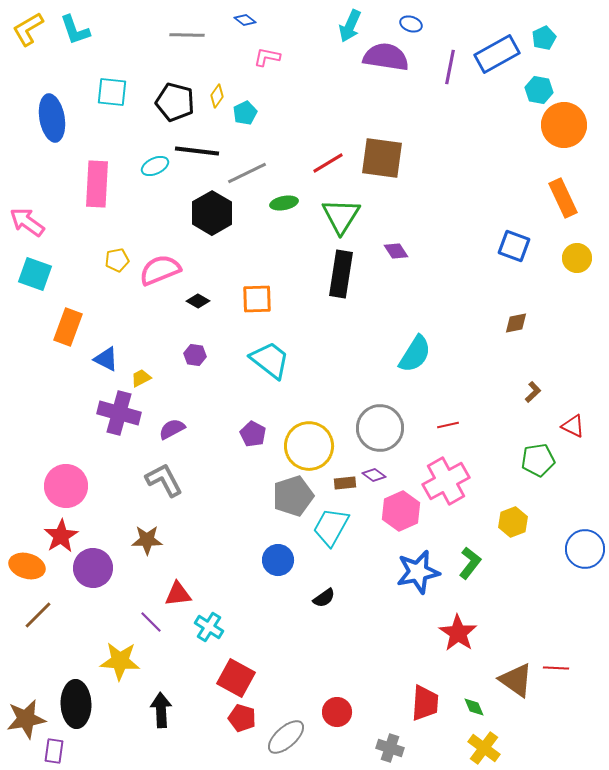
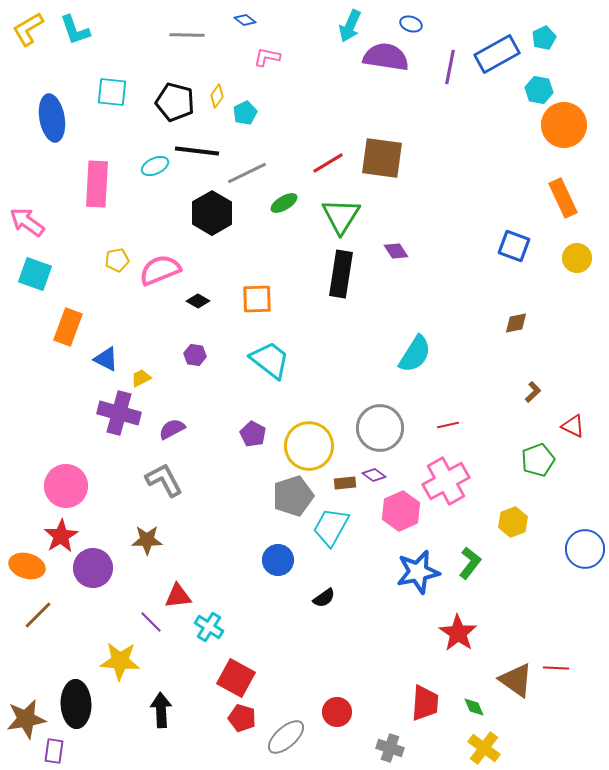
green ellipse at (284, 203): rotated 20 degrees counterclockwise
green pentagon at (538, 460): rotated 12 degrees counterclockwise
red triangle at (178, 594): moved 2 px down
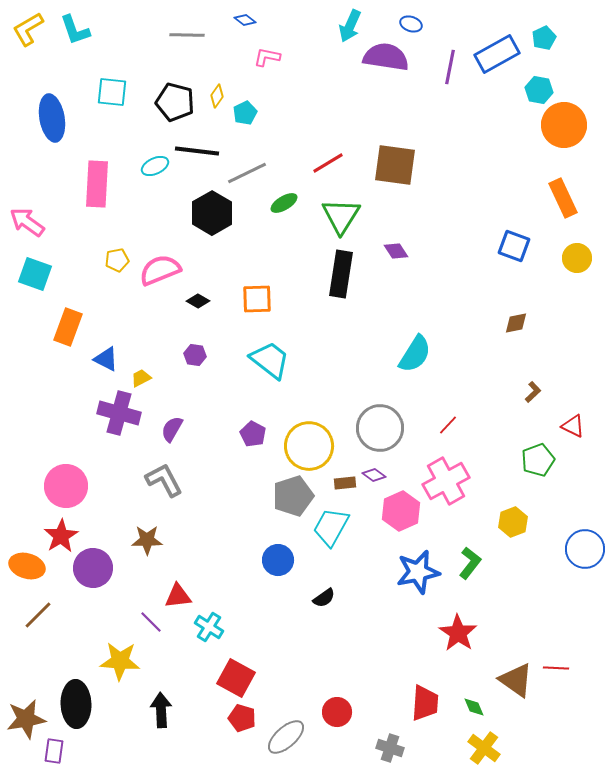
brown square at (382, 158): moved 13 px right, 7 px down
red line at (448, 425): rotated 35 degrees counterclockwise
purple semicircle at (172, 429): rotated 32 degrees counterclockwise
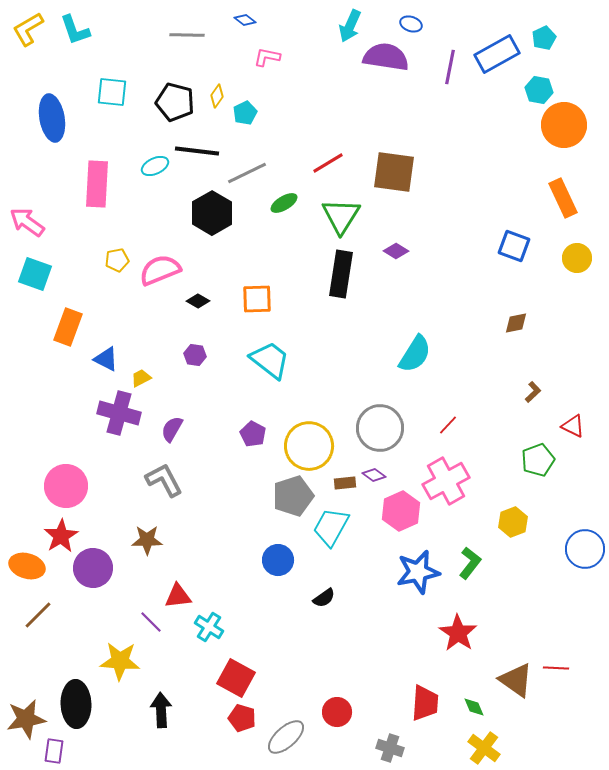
brown square at (395, 165): moved 1 px left, 7 px down
purple diamond at (396, 251): rotated 25 degrees counterclockwise
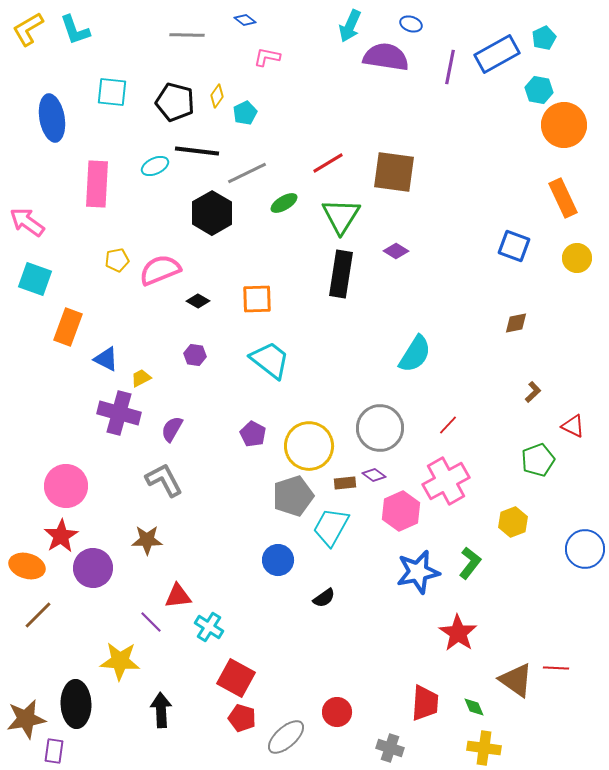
cyan square at (35, 274): moved 5 px down
yellow cross at (484, 748): rotated 28 degrees counterclockwise
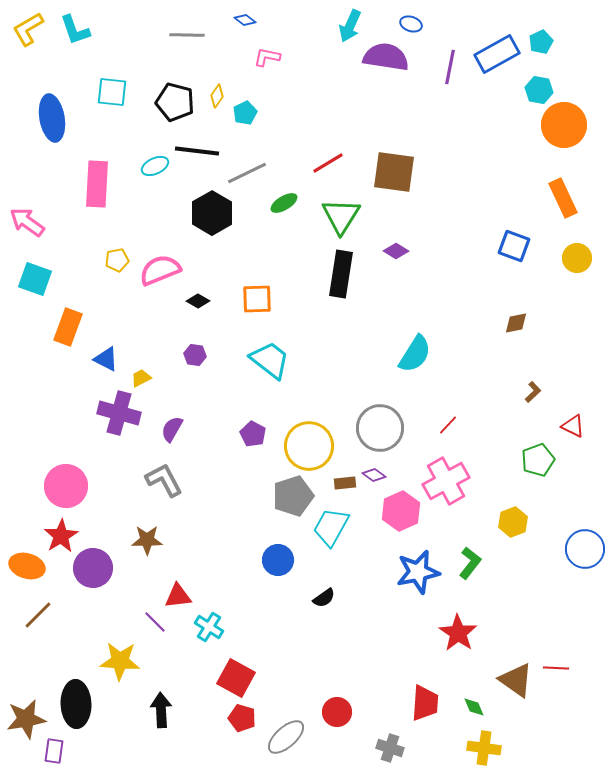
cyan pentagon at (544, 38): moved 3 px left, 4 px down
purple line at (151, 622): moved 4 px right
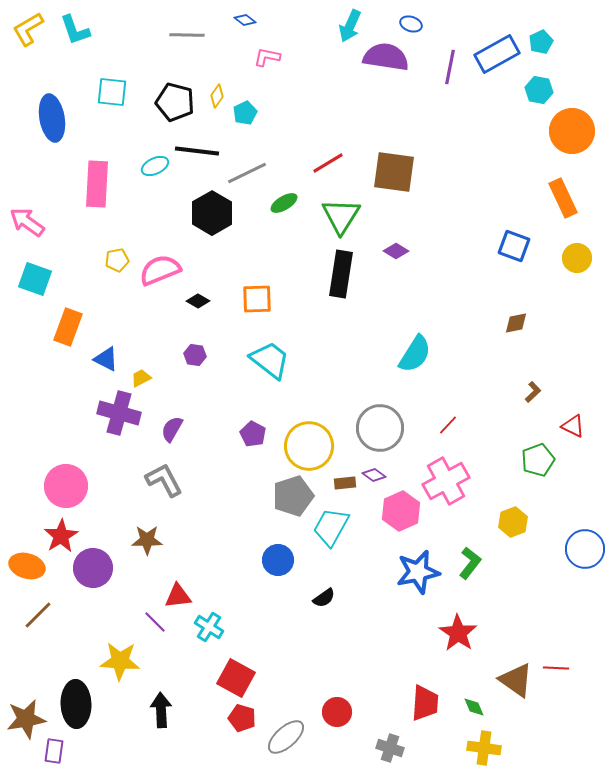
orange circle at (564, 125): moved 8 px right, 6 px down
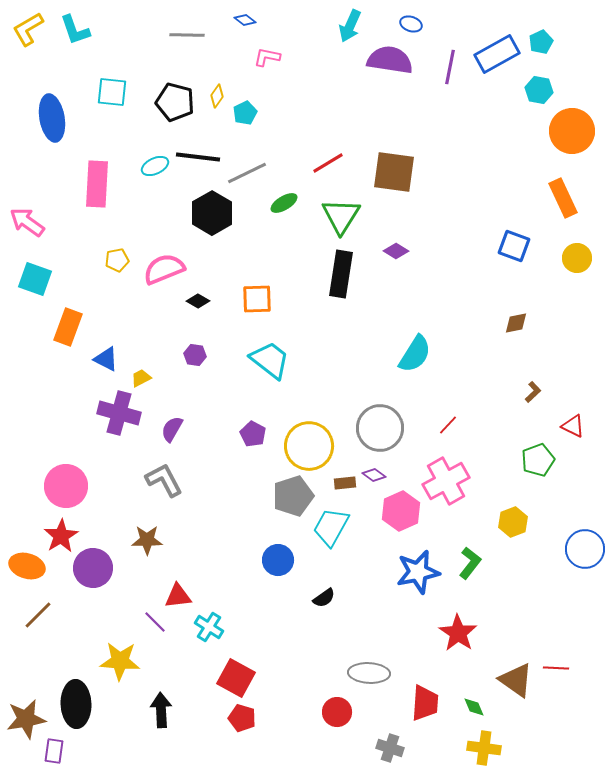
purple semicircle at (386, 57): moved 4 px right, 3 px down
black line at (197, 151): moved 1 px right, 6 px down
pink semicircle at (160, 270): moved 4 px right, 1 px up
gray ellipse at (286, 737): moved 83 px right, 64 px up; rotated 45 degrees clockwise
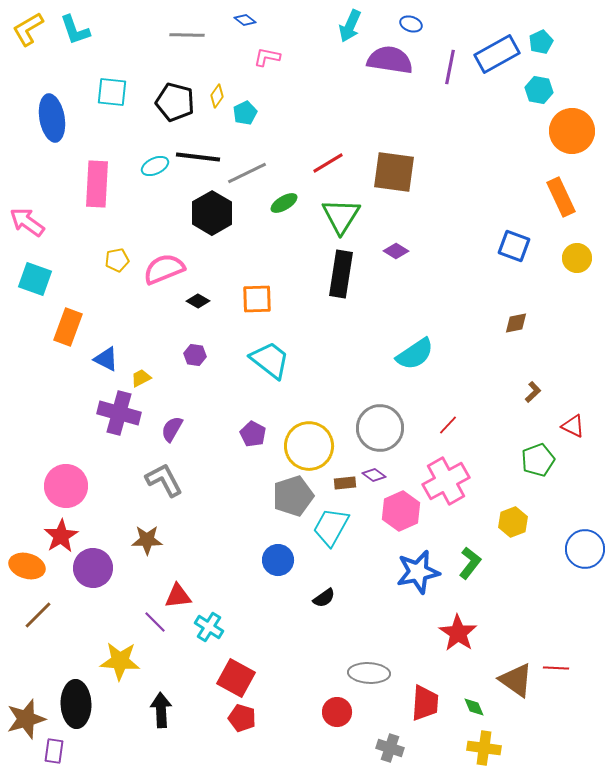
orange rectangle at (563, 198): moved 2 px left, 1 px up
cyan semicircle at (415, 354): rotated 24 degrees clockwise
brown star at (26, 719): rotated 6 degrees counterclockwise
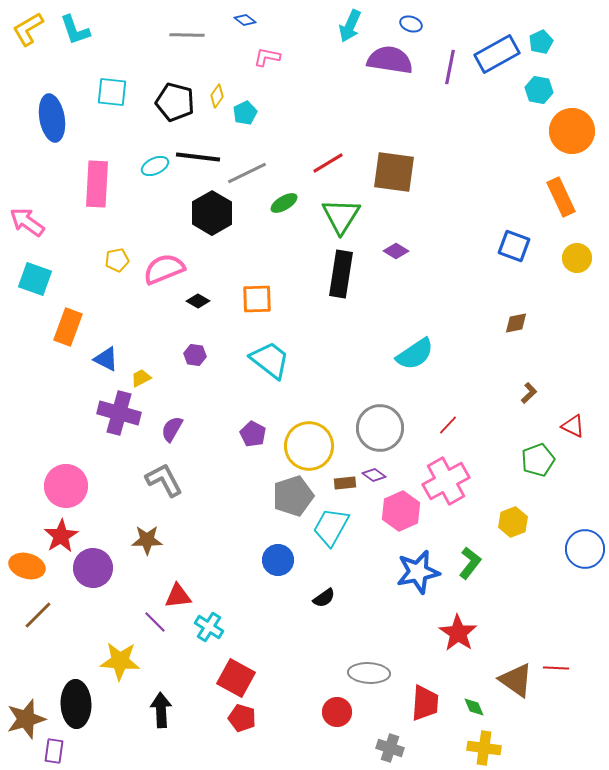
brown L-shape at (533, 392): moved 4 px left, 1 px down
